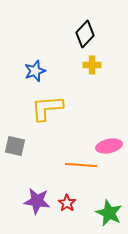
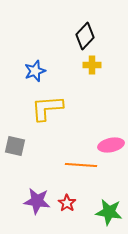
black diamond: moved 2 px down
pink ellipse: moved 2 px right, 1 px up
green star: moved 1 px up; rotated 16 degrees counterclockwise
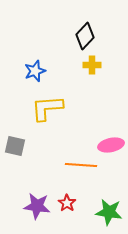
purple star: moved 5 px down
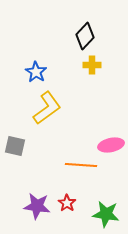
blue star: moved 1 px right, 1 px down; rotated 20 degrees counterclockwise
yellow L-shape: rotated 148 degrees clockwise
green star: moved 3 px left, 2 px down
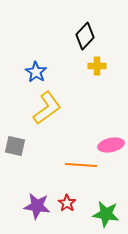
yellow cross: moved 5 px right, 1 px down
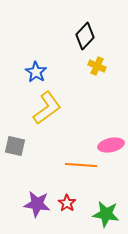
yellow cross: rotated 24 degrees clockwise
purple star: moved 2 px up
